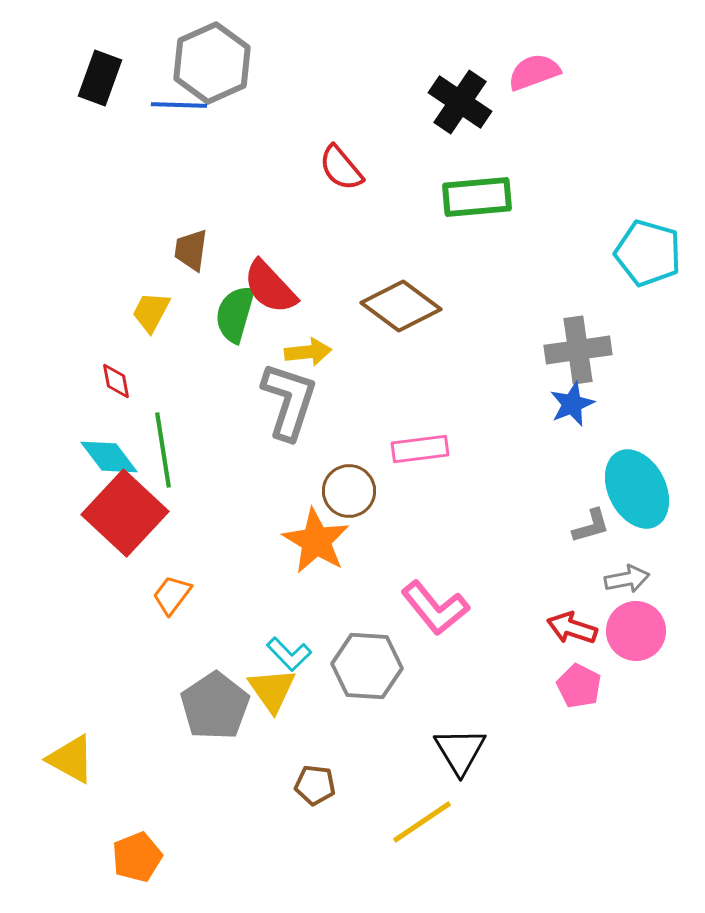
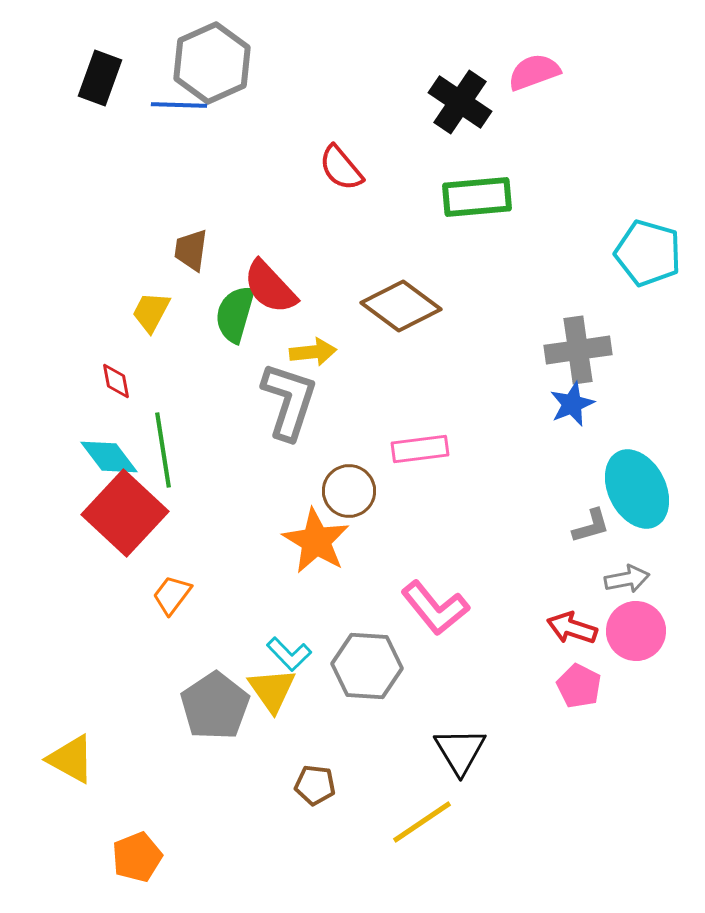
yellow arrow at (308, 352): moved 5 px right
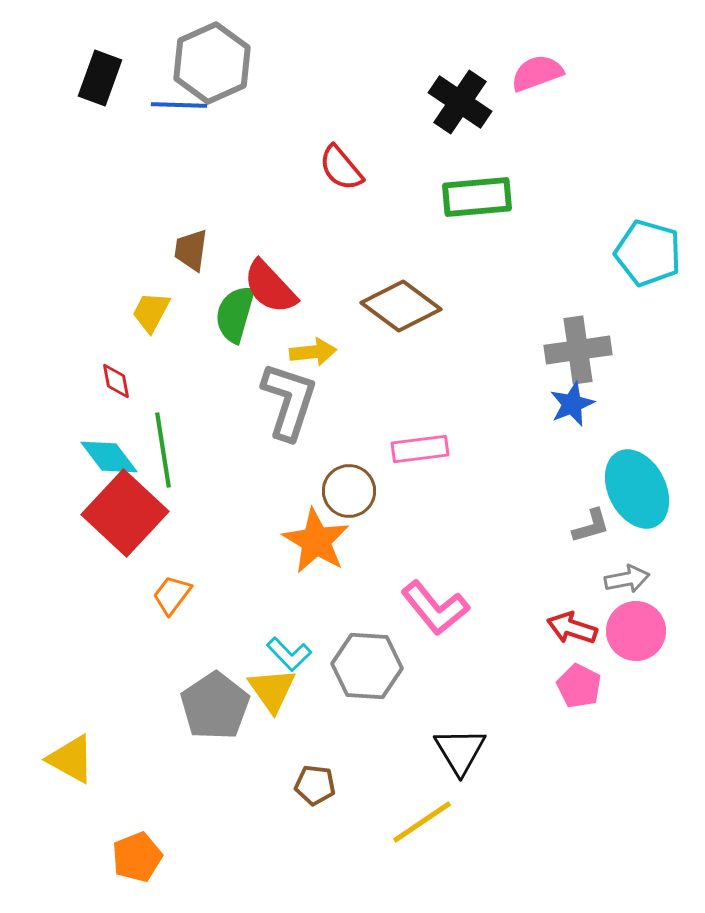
pink semicircle at (534, 72): moved 3 px right, 1 px down
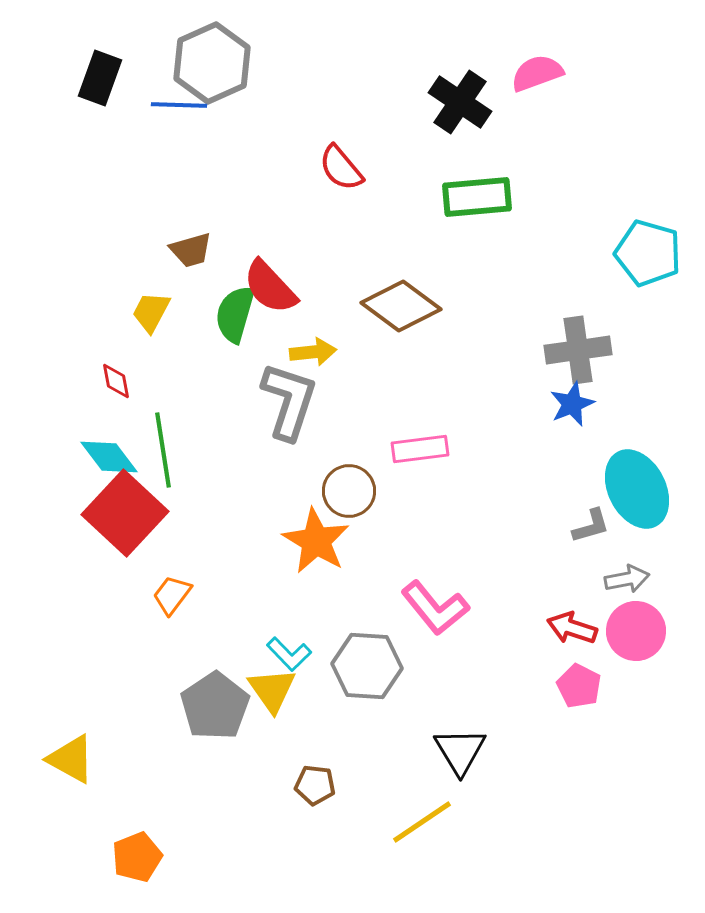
brown trapezoid at (191, 250): rotated 114 degrees counterclockwise
